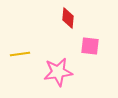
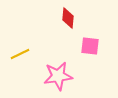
yellow line: rotated 18 degrees counterclockwise
pink star: moved 4 px down
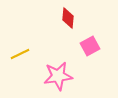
pink square: rotated 36 degrees counterclockwise
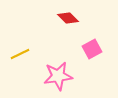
red diamond: rotated 50 degrees counterclockwise
pink square: moved 2 px right, 3 px down
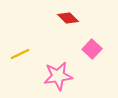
pink square: rotated 18 degrees counterclockwise
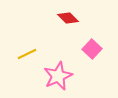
yellow line: moved 7 px right
pink star: rotated 16 degrees counterclockwise
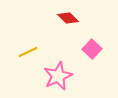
yellow line: moved 1 px right, 2 px up
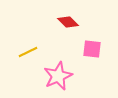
red diamond: moved 4 px down
pink square: rotated 36 degrees counterclockwise
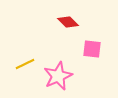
yellow line: moved 3 px left, 12 px down
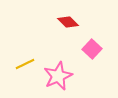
pink square: rotated 36 degrees clockwise
